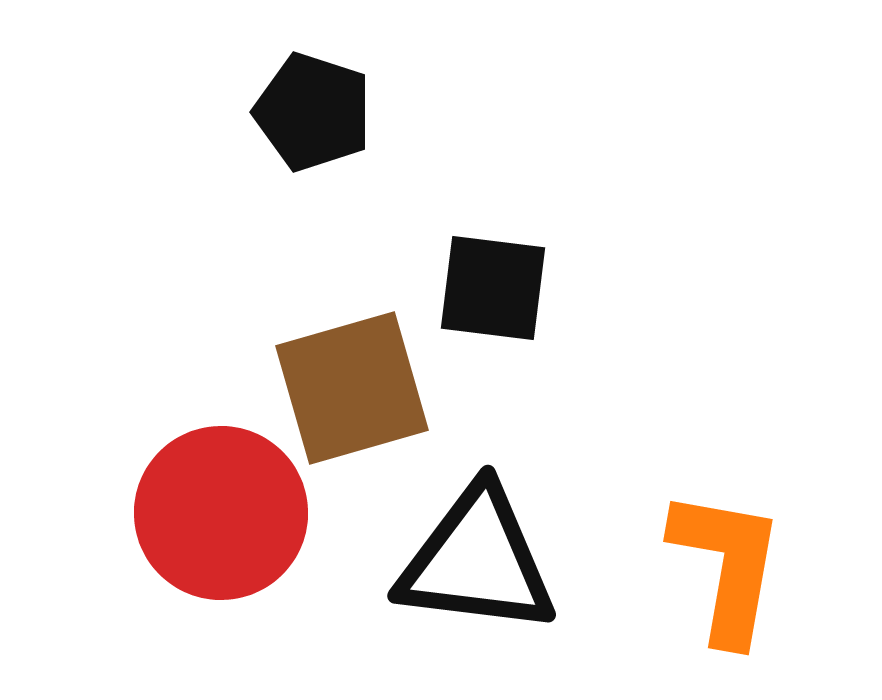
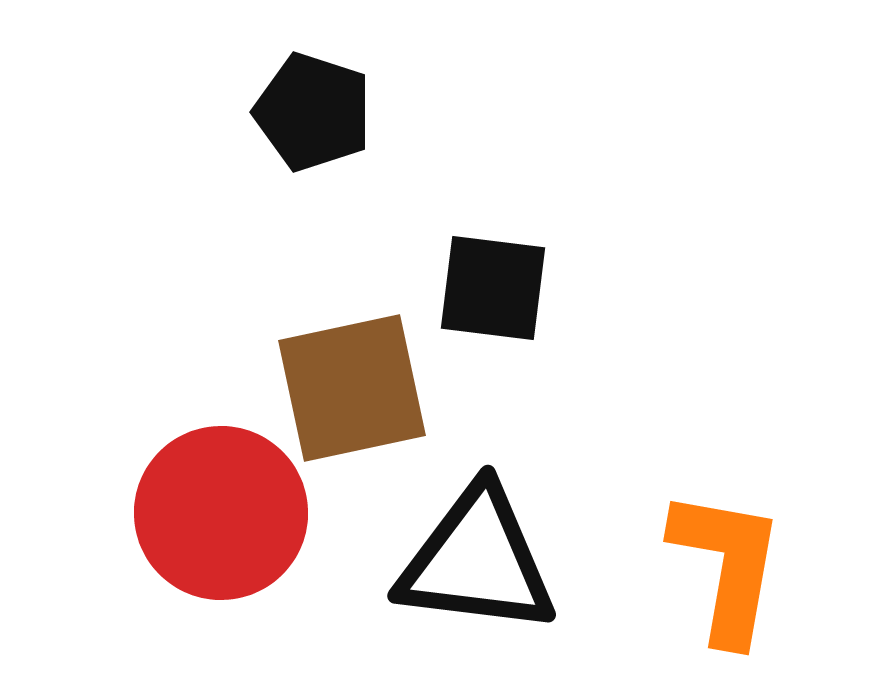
brown square: rotated 4 degrees clockwise
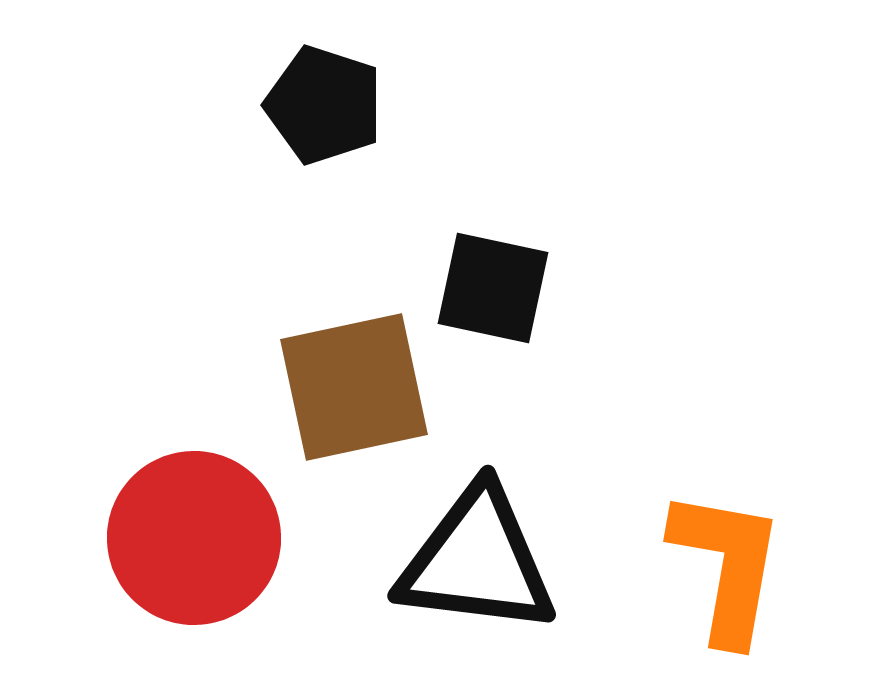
black pentagon: moved 11 px right, 7 px up
black square: rotated 5 degrees clockwise
brown square: moved 2 px right, 1 px up
red circle: moved 27 px left, 25 px down
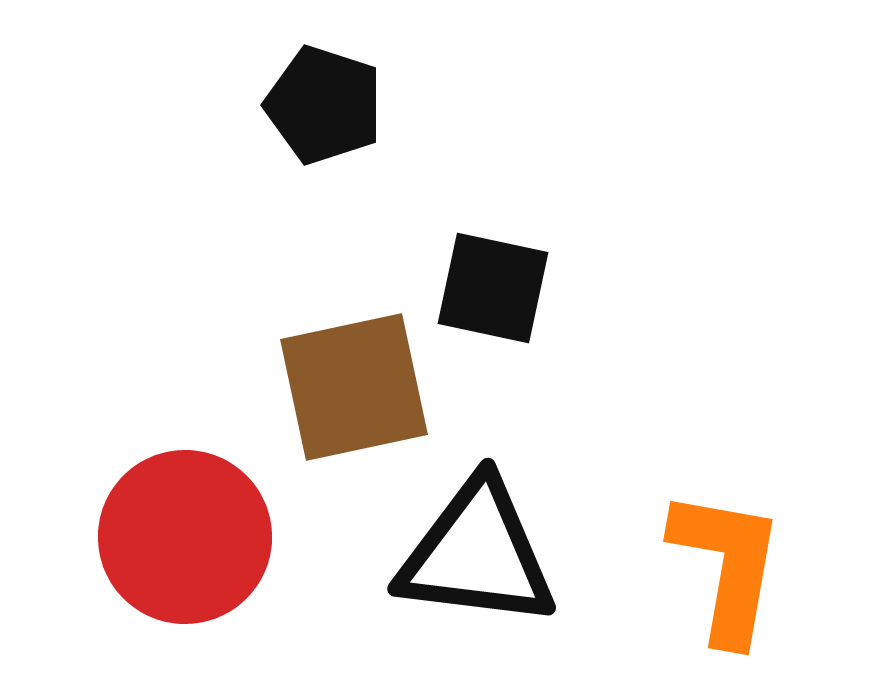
red circle: moved 9 px left, 1 px up
black triangle: moved 7 px up
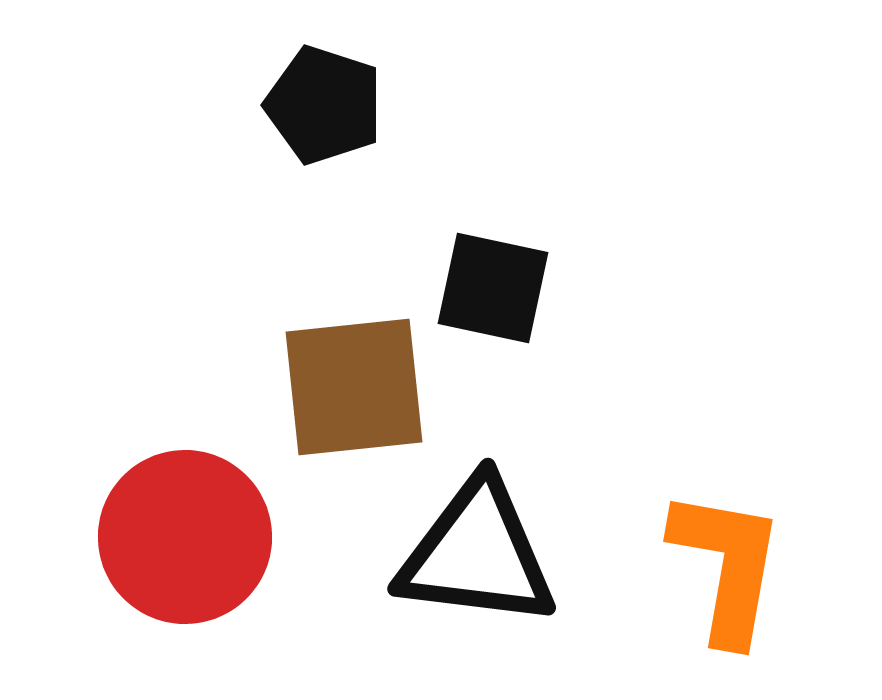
brown square: rotated 6 degrees clockwise
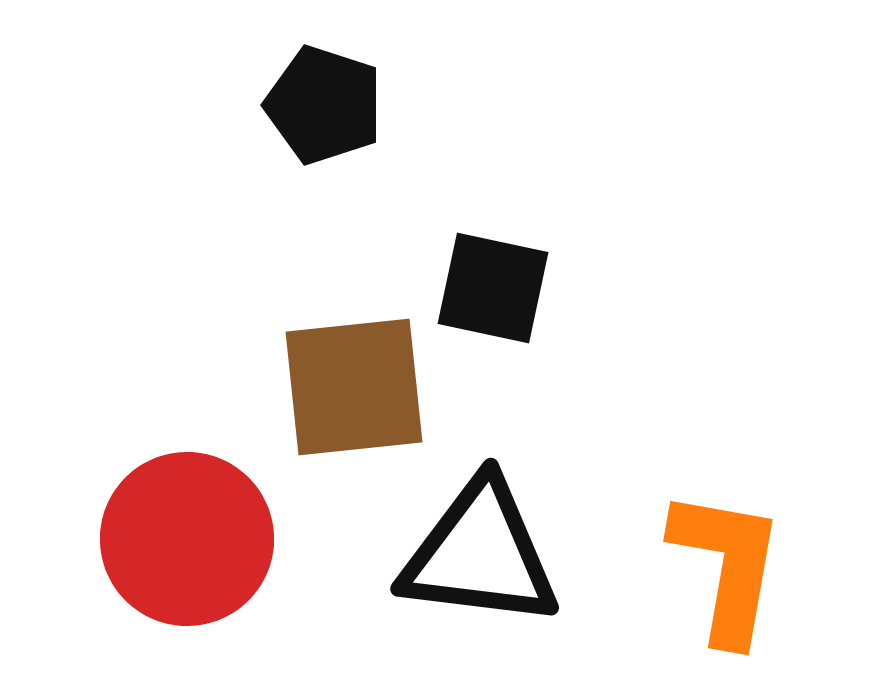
red circle: moved 2 px right, 2 px down
black triangle: moved 3 px right
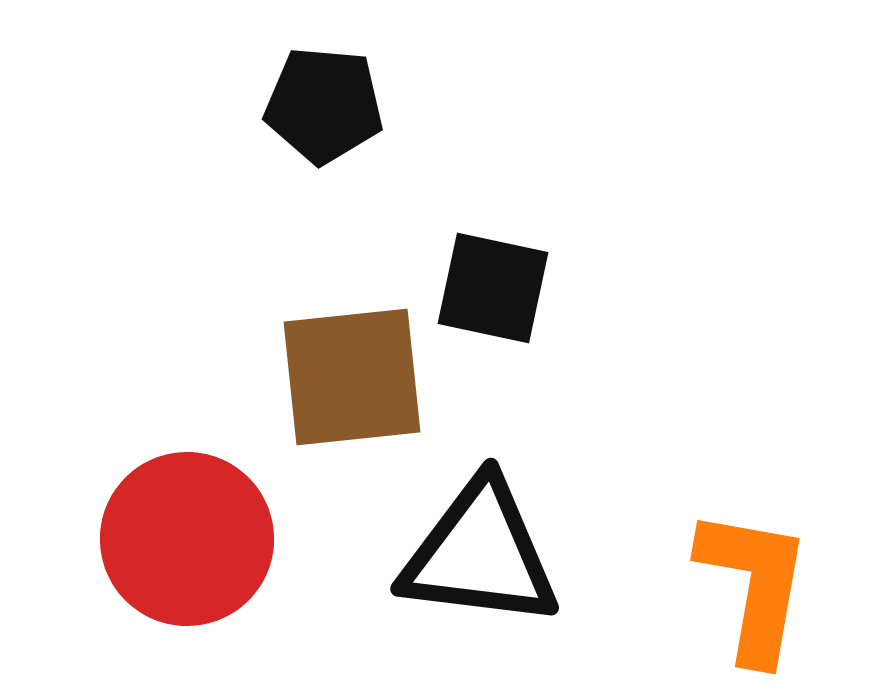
black pentagon: rotated 13 degrees counterclockwise
brown square: moved 2 px left, 10 px up
orange L-shape: moved 27 px right, 19 px down
